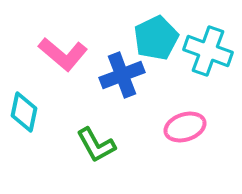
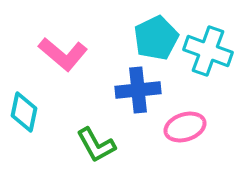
blue cross: moved 16 px right, 15 px down; rotated 15 degrees clockwise
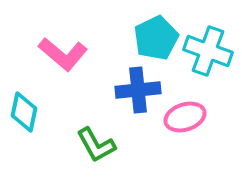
pink ellipse: moved 10 px up
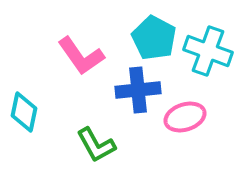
cyan pentagon: moved 2 px left; rotated 18 degrees counterclockwise
pink L-shape: moved 18 px right, 2 px down; rotated 15 degrees clockwise
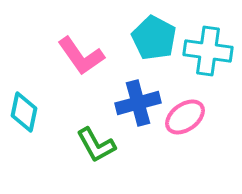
cyan cross: rotated 12 degrees counterclockwise
blue cross: moved 13 px down; rotated 9 degrees counterclockwise
pink ellipse: rotated 18 degrees counterclockwise
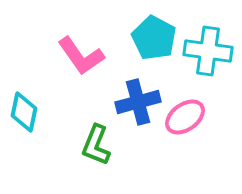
blue cross: moved 1 px up
green L-shape: rotated 51 degrees clockwise
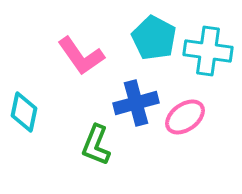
blue cross: moved 2 px left, 1 px down
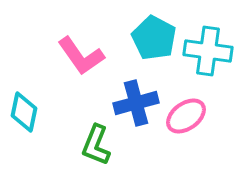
pink ellipse: moved 1 px right, 1 px up
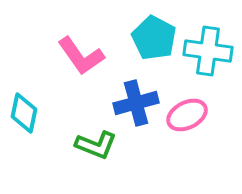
cyan diamond: moved 1 px down
pink ellipse: moved 1 px right, 1 px up; rotated 9 degrees clockwise
green L-shape: rotated 90 degrees counterclockwise
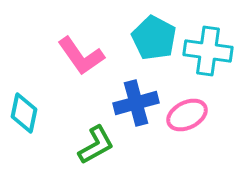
green L-shape: rotated 51 degrees counterclockwise
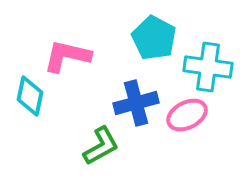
cyan cross: moved 16 px down
pink L-shape: moved 14 px left; rotated 138 degrees clockwise
cyan diamond: moved 6 px right, 17 px up
green L-shape: moved 5 px right, 1 px down
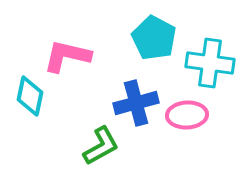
cyan cross: moved 2 px right, 4 px up
pink ellipse: rotated 24 degrees clockwise
